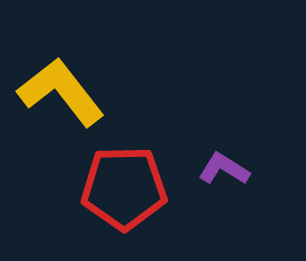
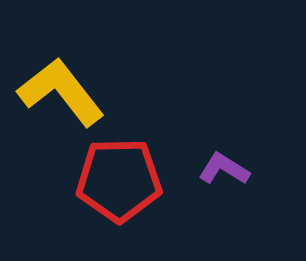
red pentagon: moved 5 px left, 8 px up
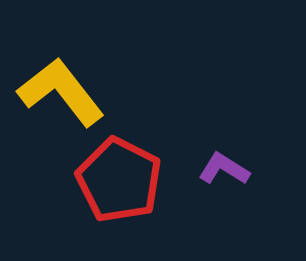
red pentagon: rotated 28 degrees clockwise
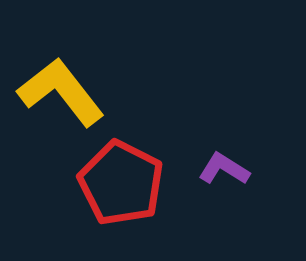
red pentagon: moved 2 px right, 3 px down
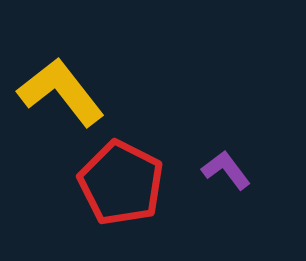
purple L-shape: moved 2 px right, 1 px down; rotated 21 degrees clockwise
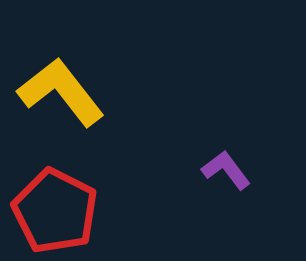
red pentagon: moved 66 px left, 28 px down
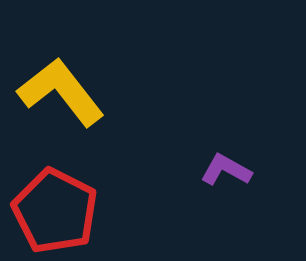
purple L-shape: rotated 24 degrees counterclockwise
